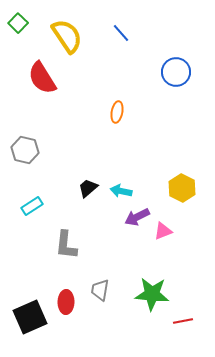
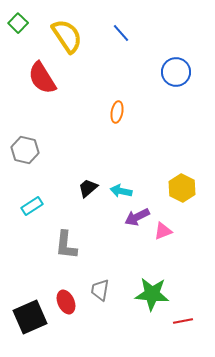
red ellipse: rotated 25 degrees counterclockwise
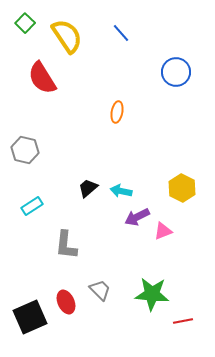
green square: moved 7 px right
gray trapezoid: rotated 125 degrees clockwise
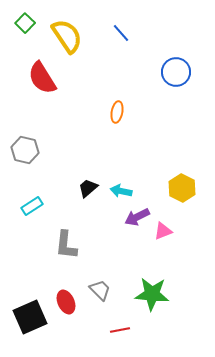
red line: moved 63 px left, 9 px down
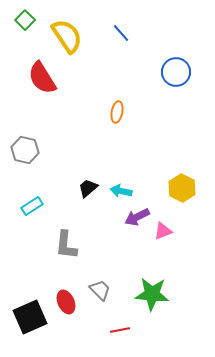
green square: moved 3 px up
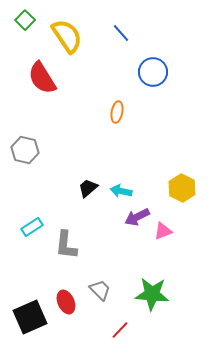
blue circle: moved 23 px left
cyan rectangle: moved 21 px down
red line: rotated 36 degrees counterclockwise
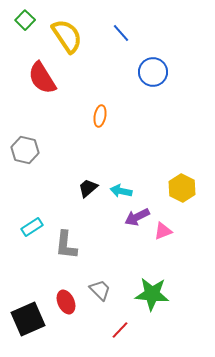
orange ellipse: moved 17 px left, 4 px down
black square: moved 2 px left, 2 px down
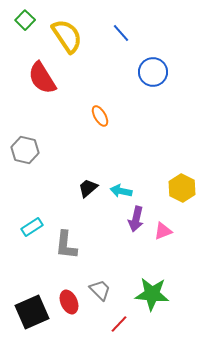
orange ellipse: rotated 40 degrees counterclockwise
purple arrow: moved 1 px left, 2 px down; rotated 50 degrees counterclockwise
red ellipse: moved 3 px right
black square: moved 4 px right, 7 px up
red line: moved 1 px left, 6 px up
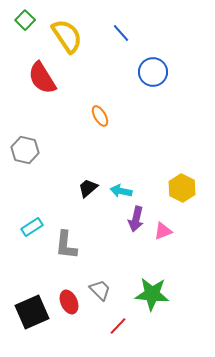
red line: moved 1 px left, 2 px down
